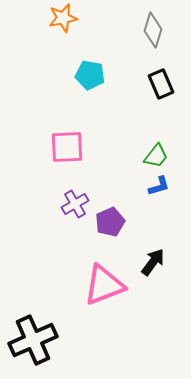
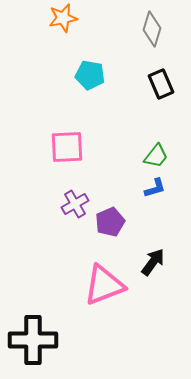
gray diamond: moved 1 px left, 1 px up
blue L-shape: moved 4 px left, 2 px down
black cross: rotated 24 degrees clockwise
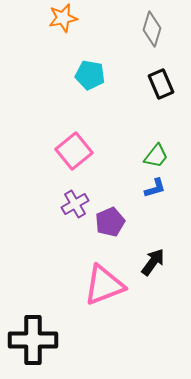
pink square: moved 7 px right, 4 px down; rotated 36 degrees counterclockwise
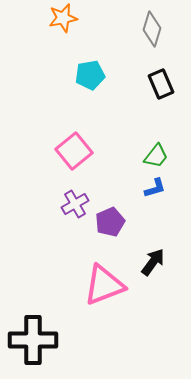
cyan pentagon: rotated 20 degrees counterclockwise
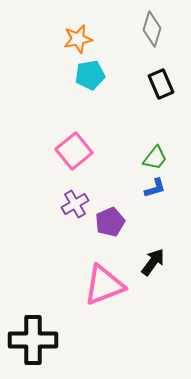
orange star: moved 15 px right, 21 px down
green trapezoid: moved 1 px left, 2 px down
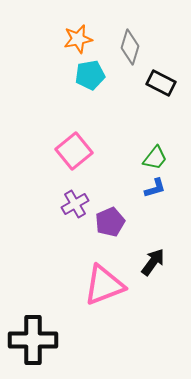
gray diamond: moved 22 px left, 18 px down
black rectangle: moved 1 px up; rotated 40 degrees counterclockwise
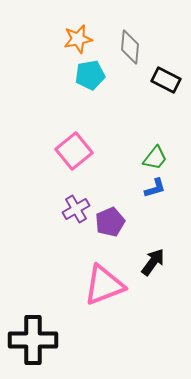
gray diamond: rotated 12 degrees counterclockwise
black rectangle: moved 5 px right, 3 px up
purple cross: moved 1 px right, 5 px down
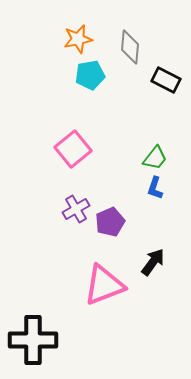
pink square: moved 1 px left, 2 px up
blue L-shape: rotated 125 degrees clockwise
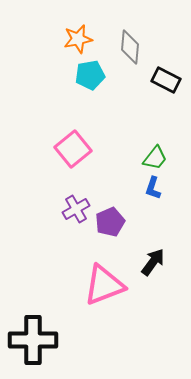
blue L-shape: moved 2 px left
